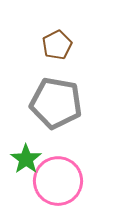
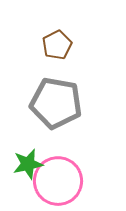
green star: moved 2 px right, 5 px down; rotated 24 degrees clockwise
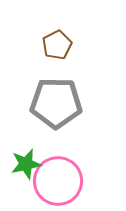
gray pentagon: rotated 9 degrees counterclockwise
green star: moved 2 px left
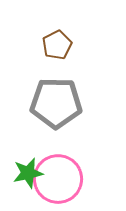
green star: moved 2 px right, 9 px down
pink circle: moved 2 px up
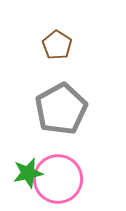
brown pentagon: rotated 12 degrees counterclockwise
gray pentagon: moved 5 px right, 6 px down; rotated 30 degrees counterclockwise
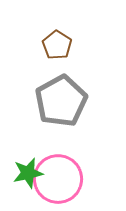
gray pentagon: moved 8 px up
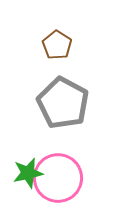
gray pentagon: moved 2 px right, 2 px down; rotated 15 degrees counterclockwise
pink circle: moved 1 px up
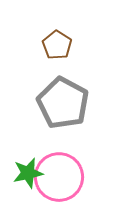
pink circle: moved 1 px right, 1 px up
